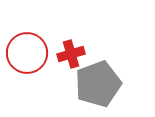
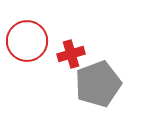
red circle: moved 12 px up
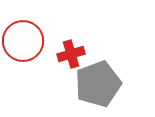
red circle: moved 4 px left
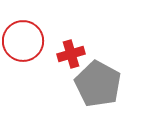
gray pentagon: rotated 24 degrees counterclockwise
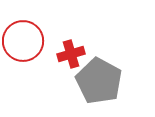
gray pentagon: moved 1 px right, 3 px up
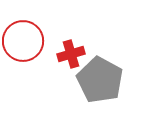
gray pentagon: moved 1 px right, 1 px up
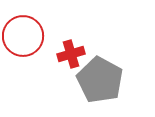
red circle: moved 5 px up
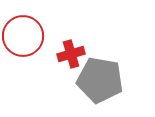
gray pentagon: rotated 18 degrees counterclockwise
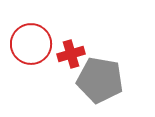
red circle: moved 8 px right, 8 px down
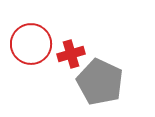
gray pentagon: moved 2 px down; rotated 15 degrees clockwise
